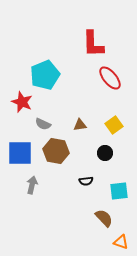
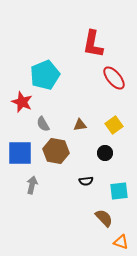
red L-shape: rotated 12 degrees clockwise
red ellipse: moved 4 px right
gray semicircle: rotated 35 degrees clockwise
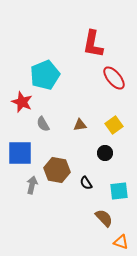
brown hexagon: moved 1 px right, 19 px down
black semicircle: moved 2 px down; rotated 64 degrees clockwise
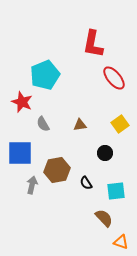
yellow square: moved 6 px right, 1 px up
brown hexagon: rotated 20 degrees counterclockwise
cyan square: moved 3 px left
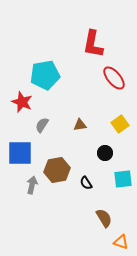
cyan pentagon: rotated 12 degrees clockwise
gray semicircle: moved 1 px left, 1 px down; rotated 63 degrees clockwise
cyan square: moved 7 px right, 12 px up
brown semicircle: rotated 12 degrees clockwise
